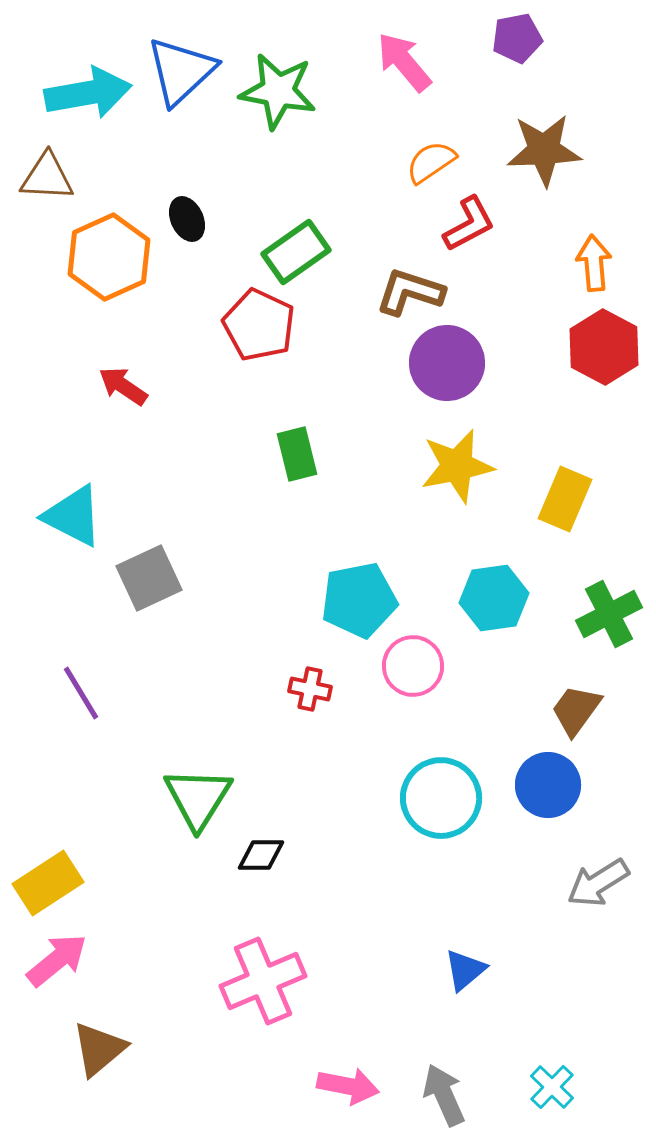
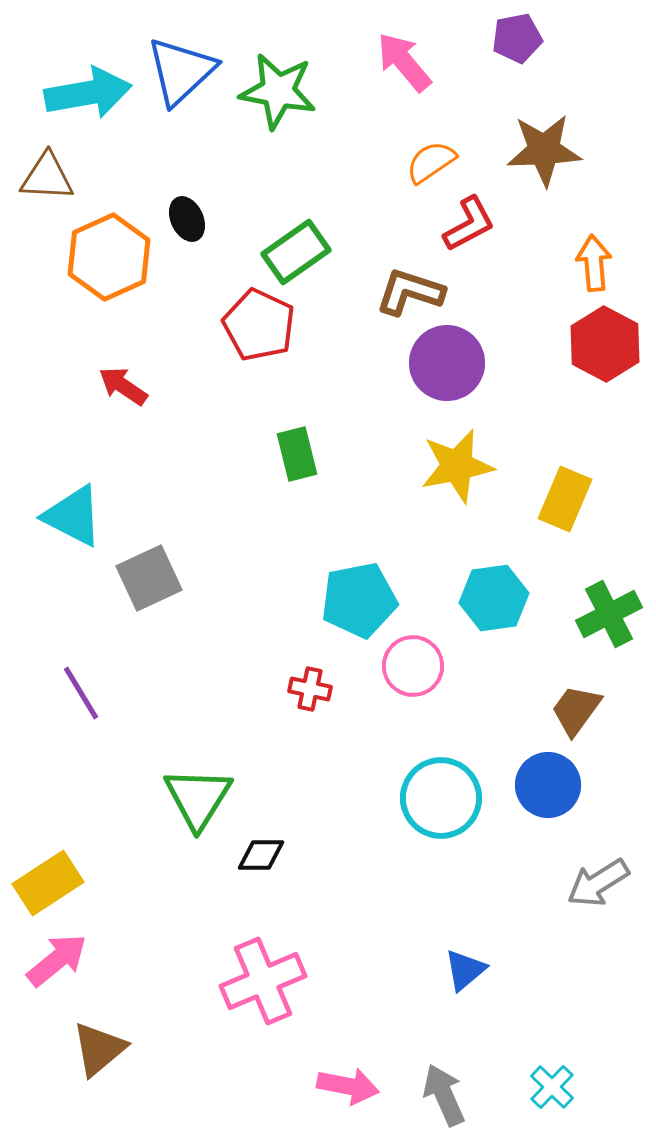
red hexagon at (604, 347): moved 1 px right, 3 px up
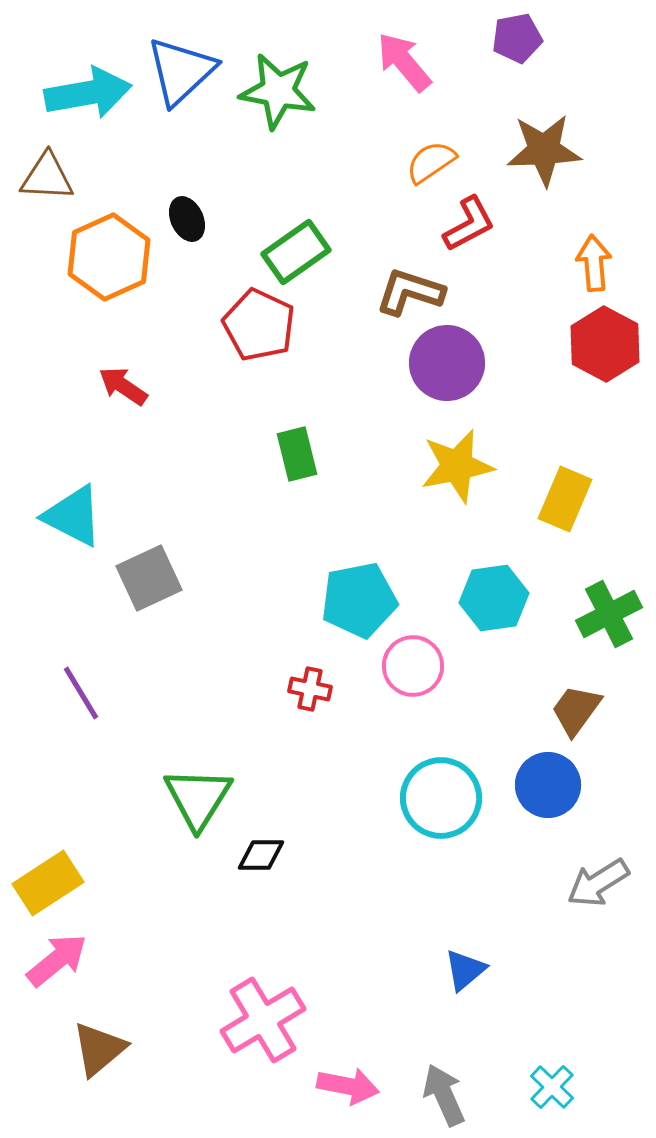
pink cross at (263, 981): moved 39 px down; rotated 8 degrees counterclockwise
